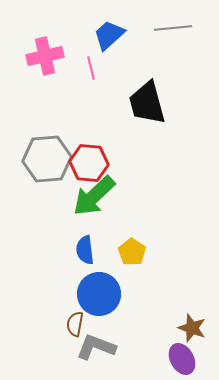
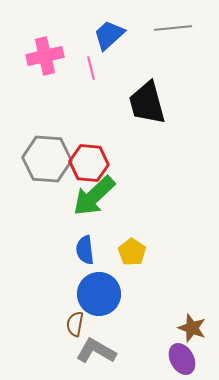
gray hexagon: rotated 9 degrees clockwise
gray L-shape: moved 4 px down; rotated 9 degrees clockwise
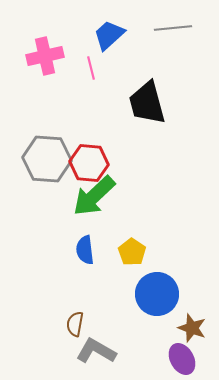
blue circle: moved 58 px right
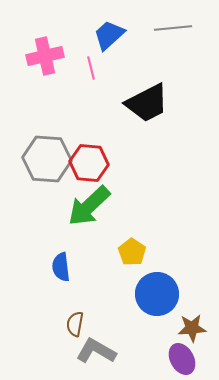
black trapezoid: rotated 102 degrees counterclockwise
green arrow: moved 5 px left, 10 px down
blue semicircle: moved 24 px left, 17 px down
brown star: rotated 24 degrees counterclockwise
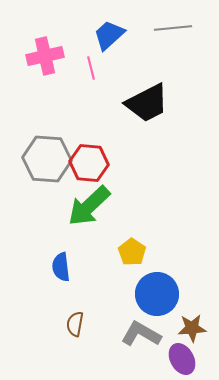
gray L-shape: moved 45 px right, 17 px up
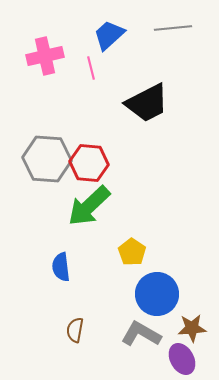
brown semicircle: moved 6 px down
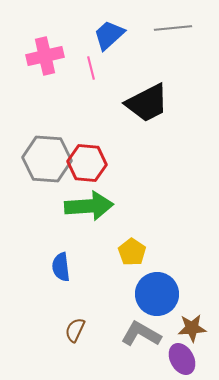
red hexagon: moved 2 px left
green arrow: rotated 141 degrees counterclockwise
brown semicircle: rotated 15 degrees clockwise
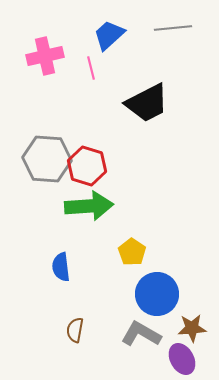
red hexagon: moved 3 px down; rotated 12 degrees clockwise
brown semicircle: rotated 15 degrees counterclockwise
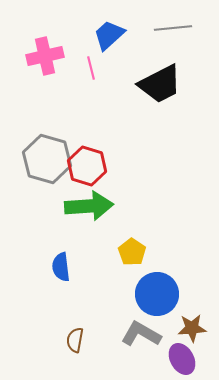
black trapezoid: moved 13 px right, 19 px up
gray hexagon: rotated 12 degrees clockwise
brown semicircle: moved 10 px down
